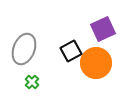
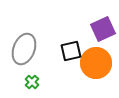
black square: rotated 15 degrees clockwise
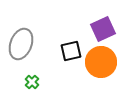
gray ellipse: moved 3 px left, 5 px up
orange circle: moved 5 px right, 1 px up
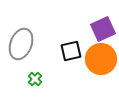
orange circle: moved 3 px up
green cross: moved 3 px right, 3 px up
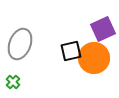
gray ellipse: moved 1 px left
orange circle: moved 7 px left, 1 px up
green cross: moved 22 px left, 3 px down
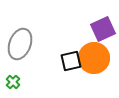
black square: moved 10 px down
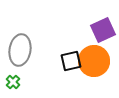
purple square: moved 1 px down
gray ellipse: moved 6 px down; rotated 12 degrees counterclockwise
orange circle: moved 3 px down
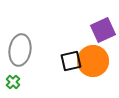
orange circle: moved 1 px left
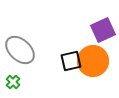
gray ellipse: rotated 56 degrees counterclockwise
